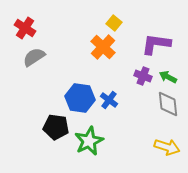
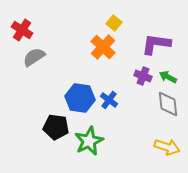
red cross: moved 3 px left, 2 px down
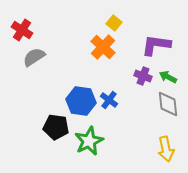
purple L-shape: moved 1 px down
blue hexagon: moved 1 px right, 3 px down
yellow arrow: moved 1 px left, 2 px down; rotated 60 degrees clockwise
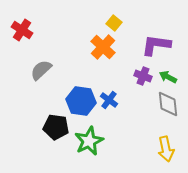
gray semicircle: moved 7 px right, 13 px down; rotated 10 degrees counterclockwise
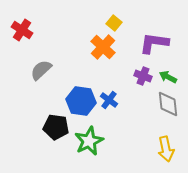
purple L-shape: moved 2 px left, 2 px up
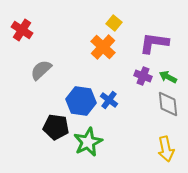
green star: moved 1 px left, 1 px down
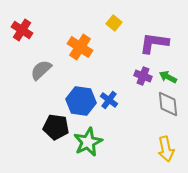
orange cross: moved 23 px left; rotated 10 degrees counterclockwise
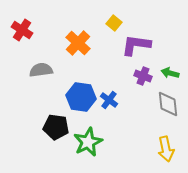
purple L-shape: moved 18 px left, 2 px down
orange cross: moved 2 px left, 4 px up; rotated 10 degrees clockwise
gray semicircle: rotated 35 degrees clockwise
green arrow: moved 2 px right, 4 px up; rotated 12 degrees counterclockwise
blue hexagon: moved 4 px up
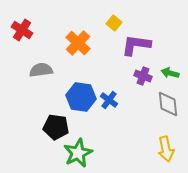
green star: moved 10 px left, 11 px down
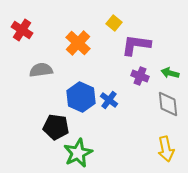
purple cross: moved 3 px left
blue hexagon: rotated 16 degrees clockwise
